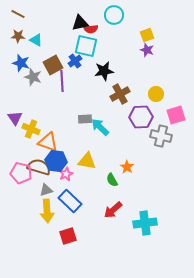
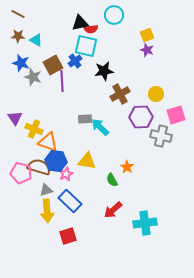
yellow cross: moved 3 px right
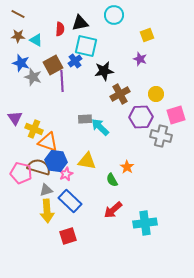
red semicircle: moved 31 px left; rotated 80 degrees counterclockwise
purple star: moved 7 px left, 9 px down
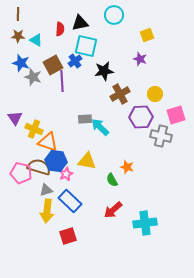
brown line: rotated 64 degrees clockwise
yellow circle: moved 1 px left
orange star: rotated 16 degrees counterclockwise
yellow arrow: rotated 10 degrees clockwise
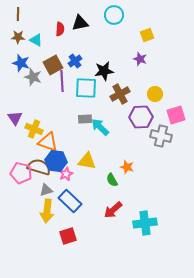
brown star: moved 1 px down
cyan square: moved 42 px down; rotated 10 degrees counterclockwise
